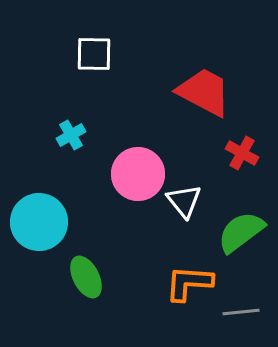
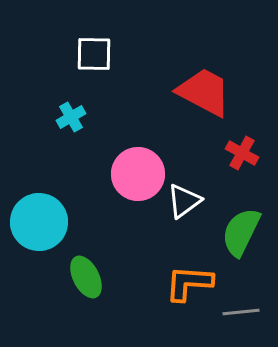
cyan cross: moved 18 px up
white triangle: rotated 33 degrees clockwise
green semicircle: rotated 27 degrees counterclockwise
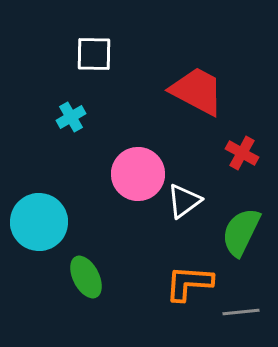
red trapezoid: moved 7 px left, 1 px up
